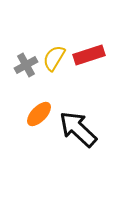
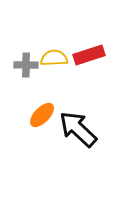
yellow semicircle: rotated 56 degrees clockwise
gray cross: rotated 30 degrees clockwise
orange ellipse: moved 3 px right, 1 px down
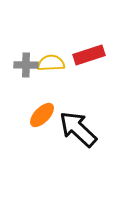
yellow semicircle: moved 3 px left, 5 px down
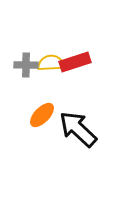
red rectangle: moved 14 px left, 7 px down
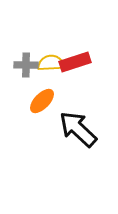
orange ellipse: moved 14 px up
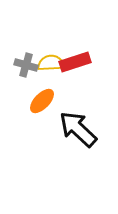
gray cross: rotated 15 degrees clockwise
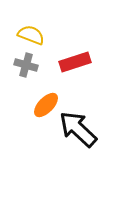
yellow semicircle: moved 20 px left, 28 px up; rotated 24 degrees clockwise
orange ellipse: moved 4 px right, 4 px down
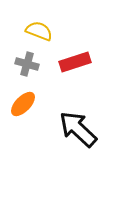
yellow semicircle: moved 8 px right, 4 px up
gray cross: moved 1 px right, 1 px up
orange ellipse: moved 23 px left, 1 px up
